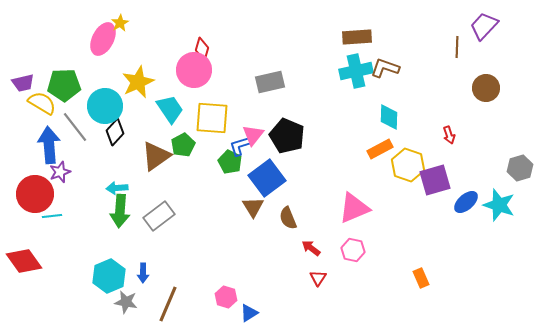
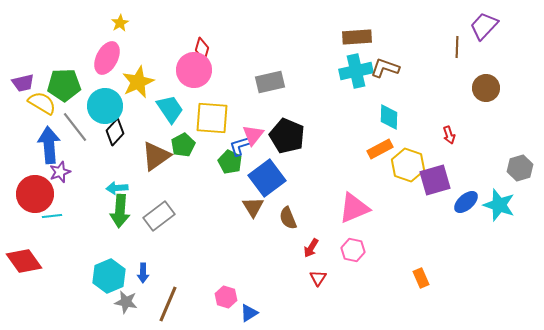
pink ellipse at (103, 39): moved 4 px right, 19 px down
red arrow at (311, 248): rotated 96 degrees counterclockwise
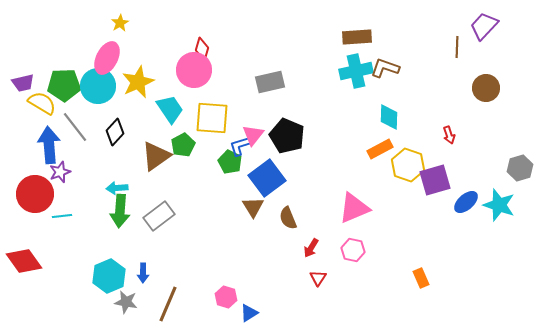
cyan circle at (105, 106): moved 7 px left, 20 px up
cyan line at (52, 216): moved 10 px right
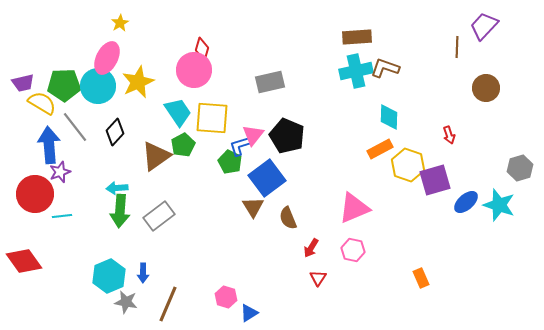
cyan trapezoid at (170, 109): moved 8 px right, 3 px down
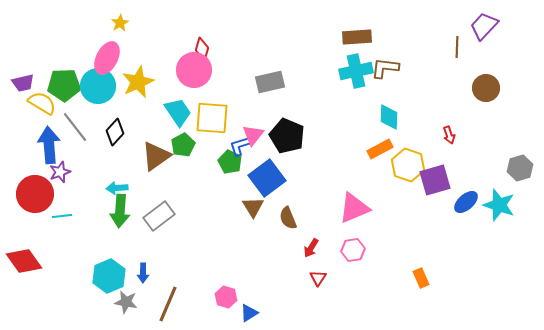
brown L-shape at (385, 68): rotated 12 degrees counterclockwise
pink hexagon at (353, 250): rotated 20 degrees counterclockwise
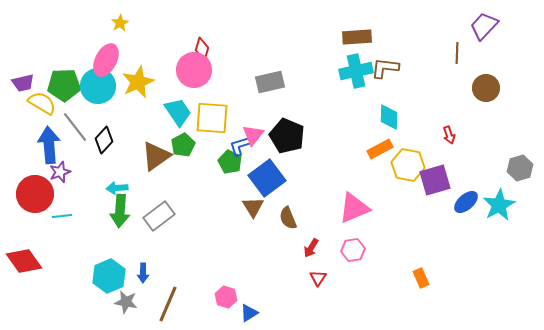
brown line at (457, 47): moved 6 px down
pink ellipse at (107, 58): moved 1 px left, 2 px down
black diamond at (115, 132): moved 11 px left, 8 px down
yellow hexagon at (408, 165): rotated 8 degrees counterclockwise
cyan star at (499, 205): rotated 24 degrees clockwise
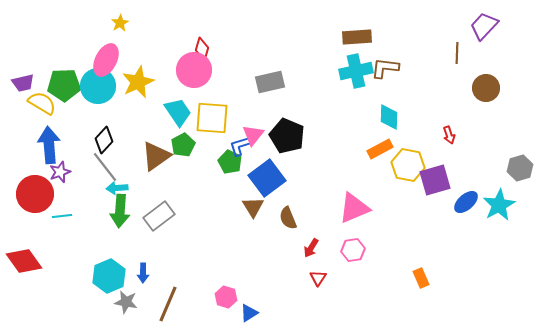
gray line at (75, 127): moved 30 px right, 40 px down
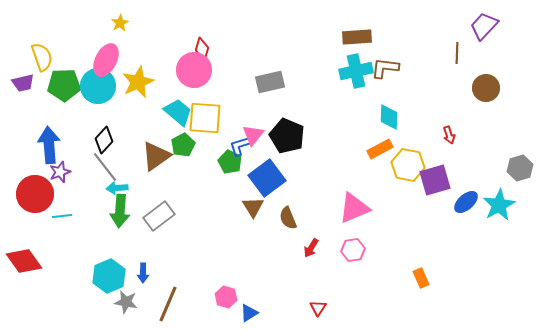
yellow semicircle at (42, 103): moved 46 px up; rotated 40 degrees clockwise
cyan trapezoid at (178, 112): rotated 16 degrees counterclockwise
yellow square at (212, 118): moved 7 px left
red triangle at (318, 278): moved 30 px down
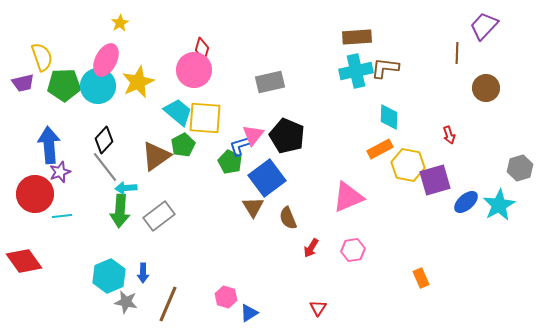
cyan arrow at (117, 188): moved 9 px right
pink triangle at (354, 208): moved 6 px left, 11 px up
